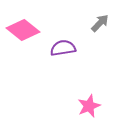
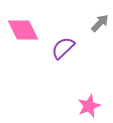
pink diamond: rotated 24 degrees clockwise
purple semicircle: rotated 35 degrees counterclockwise
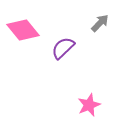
pink diamond: rotated 12 degrees counterclockwise
pink star: moved 1 px up
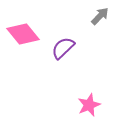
gray arrow: moved 7 px up
pink diamond: moved 4 px down
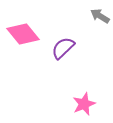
gray arrow: rotated 102 degrees counterclockwise
pink star: moved 5 px left, 1 px up
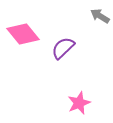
pink star: moved 5 px left, 1 px up
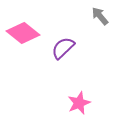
gray arrow: rotated 18 degrees clockwise
pink diamond: moved 1 px up; rotated 12 degrees counterclockwise
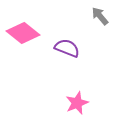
purple semicircle: moved 4 px right; rotated 65 degrees clockwise
pink star: moved 2 px left
